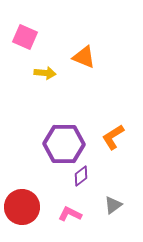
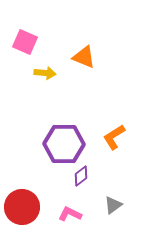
pink square: moved 5 px down
orange L-shape: moved 1 px right
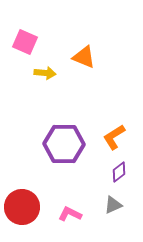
purple diamond: moved 38 px right, 4 px up
gray triangle: rotated 12 degrees clockwise
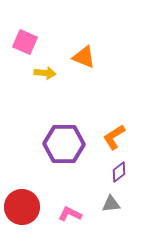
gray triangle: moved 2 px left, 1 px up; rotated 18 degrees clockwise
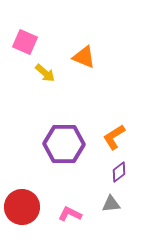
yellow arrow: rotated 35 degrees clockwise
